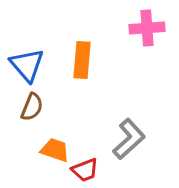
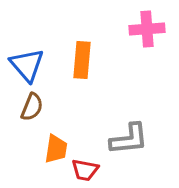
pink cross: moved 1 px down
gray L-shape: rotated 36 degrees clockwise
orange trapezoid: moved 1 px right, 1 px up; rotated 80 degrees clockwise
red trapezoid: rotated 32 degrees clockwise
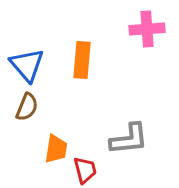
brown semicircle: moved 5 px left
red trapezoid: rotated 116 degrees counterclockwise
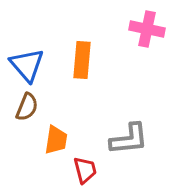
pink cross: rotated 16 degrees clockwise
orange trapezoid: moved 9 px up
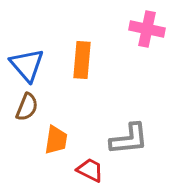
red trapezoid: moved 5 px right; rotated 48 degrees counterclockwise
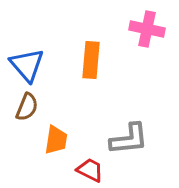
orange rectangle: moved 9 px right
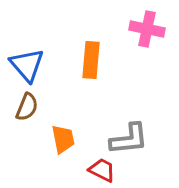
orange trapezoid: moved 7 px right, 1 px up; rotated 20 degrees counterclockwise
red trapezoid: moved 12 px right
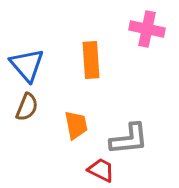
orange rectangle: rotated 9 degrees counterclockwise
orange trapezoid: moved 13 px right, 14 px up
red trapezoid: moved 1 px left
